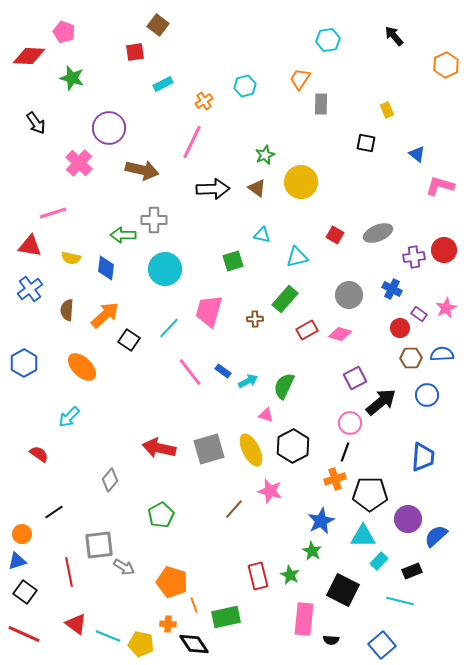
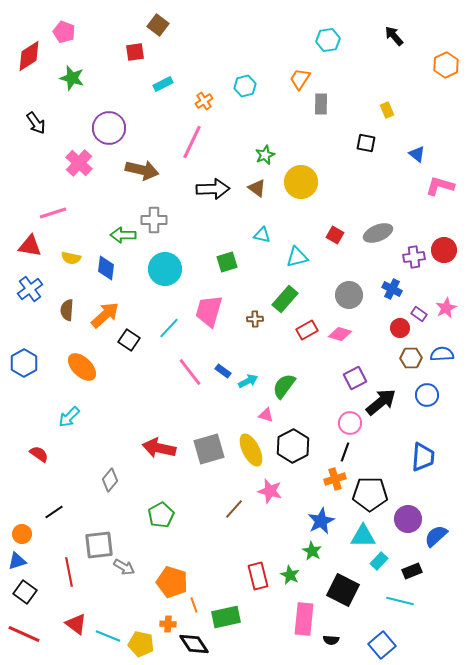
red diamond at (29, 56): rotated 36 degrees counterclockwise
green square at (233, 261): moved 6 px left, 1 px down
green semicircle at (284, 386): rotated 12 degrees clockwise
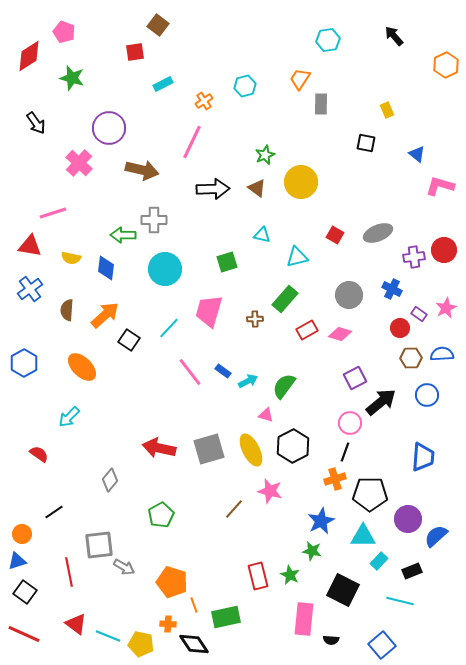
green star at (312, 551): rotated 18 degrees counterclockwise
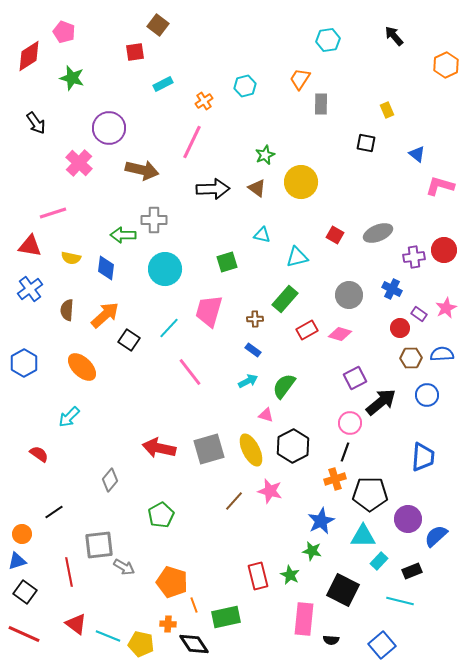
blue rectangle at (223, 371): moved 30 px right, 21 px up
brown line at (234, 509): moved 8 px up
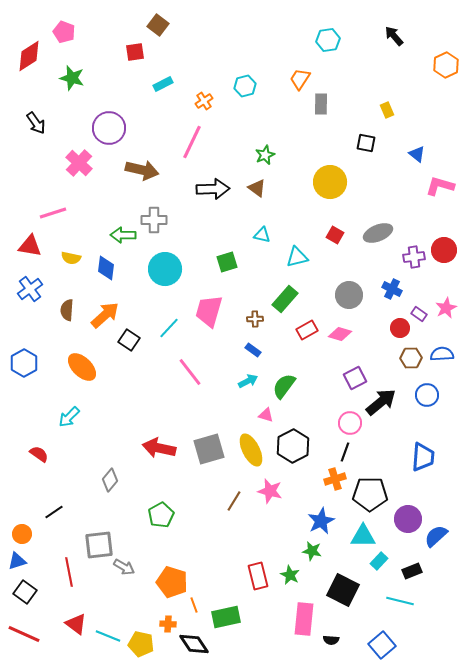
yellow circle at (301, 182): moved 29 px right
brown line at (234, 501): rotated 10 degrees counterclockwise
